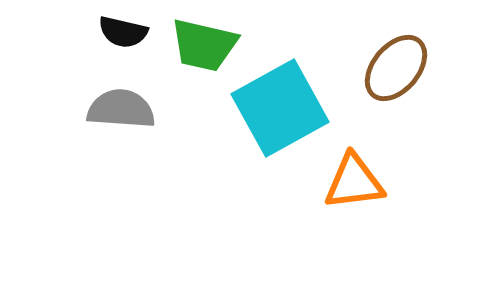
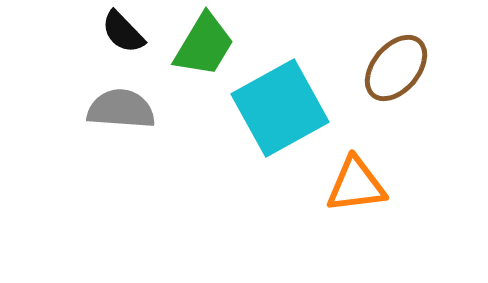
black semicircle: rotated 33 degrees clockwise
green trapezoid: rotated 72 degrees counterclockwise
orange triangle: moved 2 px right, 3 px down
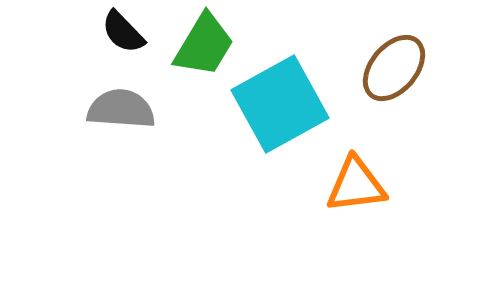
brown ellipse: moved 2 px left
cyan square: moved 4 px up
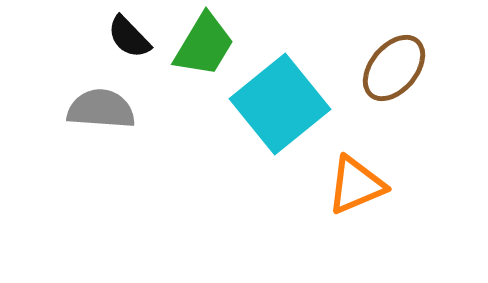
black semicircle: moved 6 px right, 5 px down
cyan square: rotated 10 degrees counterclockwise
gray semicircle: moved 20 px left
orange triangle: rotated 16 degrees counterclockwise
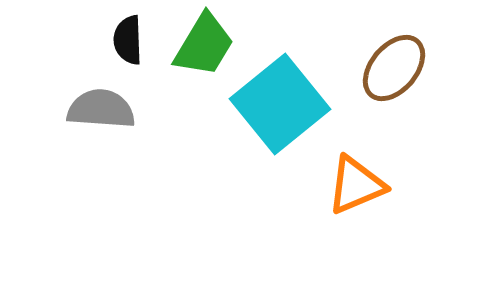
black semicircle: moved 1 px left, 3 px down; rotated 42 degrees clockwise
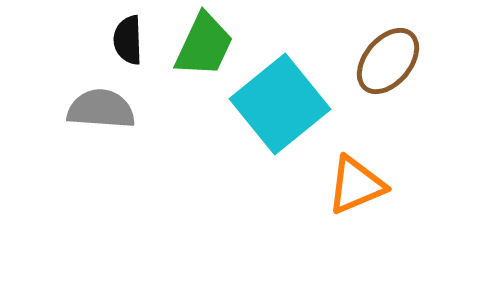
green trapezoid: rotated 6 degrees counterclockwise
brown ellipse: moved 6 px left, 7 px up
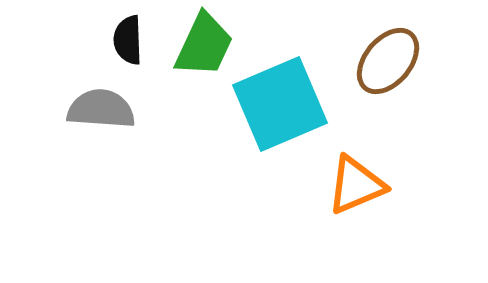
cyan square: rotated 16 degrees clockwise
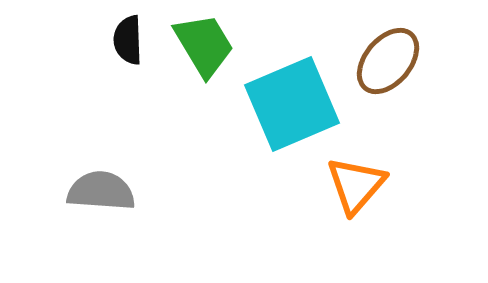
green trapezoid: rotated 56 degrees counterclockwise
cyan square: moved 12 px right
gray semicircle: moved 82 px down
orange triangle: rotated 26 degrees counterclockwise
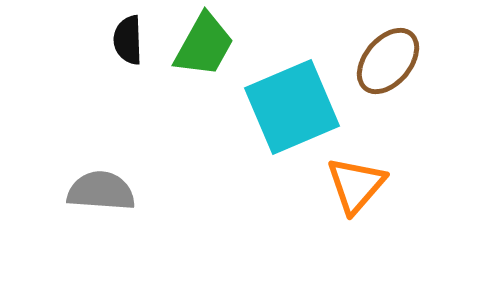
green trapezoid: rotated 60 degrees clockwise
cyan square: moved 3 px down
